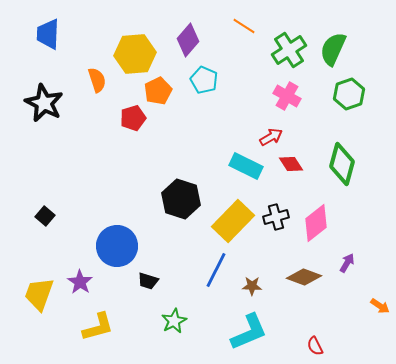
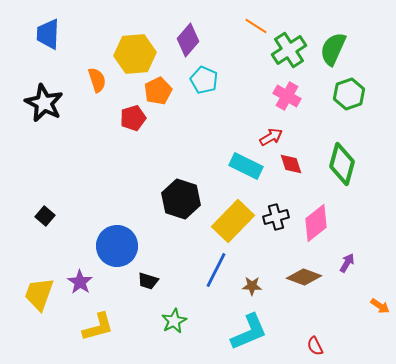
orange line: moved 12 px right
red diamond: rotated 15 degrees clockwise
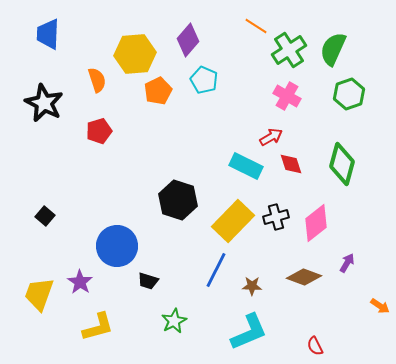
red pentagon: moved 34 px left, 13 px down
black hexagon: moved 3 px left, 1 px down
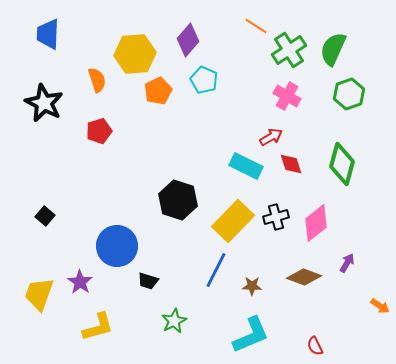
cyan L-shape: moved 2 px right, 3 px down
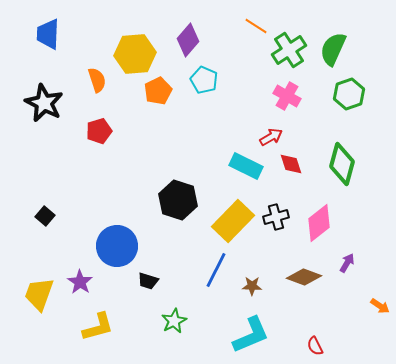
pink diamond: moved 3 px right
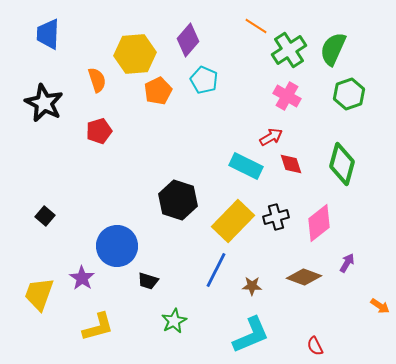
purple star: moved 2 px right, 4 px up
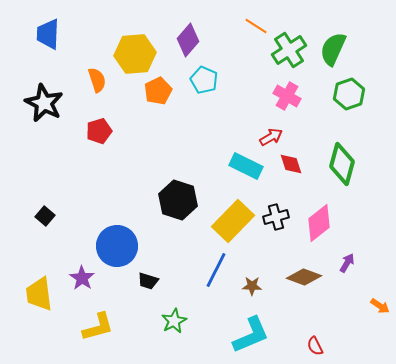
yellow trapezoid: rotated 27 degrees counterclockwise
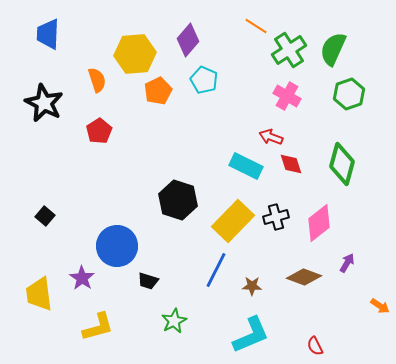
red pentagon: rotated 15 degrees counterclockwise
red arrow: rotated 130 degrees counterclockwise
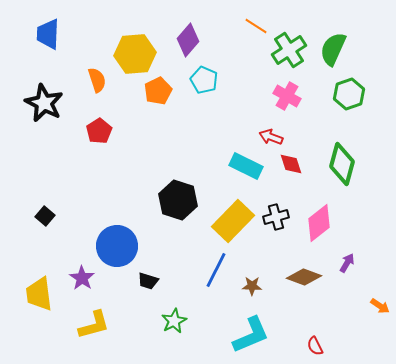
yellow L-shape: moved 4 px left, 2 px up
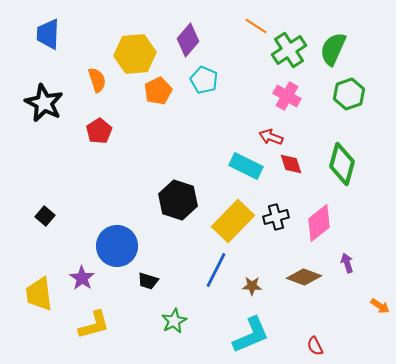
purple arrow: rotated 48 degrees counterclockwise
